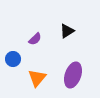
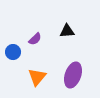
black triangle: rotated 28 degrees clockwise
blue circle: moved 7 px up
orange triangle: moved 1 px up
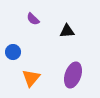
purple semicircle: moved 2 px left, 20 px up; rotated 88 degrees clockwise
orange triangle: moved 6 px left, 1 px down
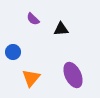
black triangle: moved 6 px left, 2 px up
purple ellipse: rotated 45 degrees counterclockwise
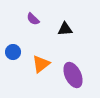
black triangle: moved 4 px right
orange triangle: moved 10 px right, 14 px up; rotated 12 degrees clockwise
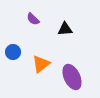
purple ellipse: moved 1 px left, 2 px down
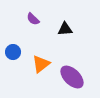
purple ellipse: rotated 20 degrees counterclockwise
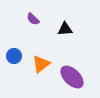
blue circle: moved 1 px right, 4 px down
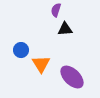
purple semicircle: moved 23 px right, 9 px up; rotated 64 degrees clockwise
blue circle: moved 7 px right, 6 px up
orange triangle: rotated 24 degrees counterclockwise
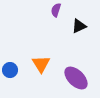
black triangle: moved 14 px right, 3 px up; rotated 21 degrees counterclockwise
blue circle: moved 11 px left, 20 px down
purple ellipse: moved 4 px right, 1 px down
